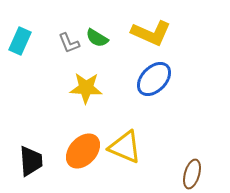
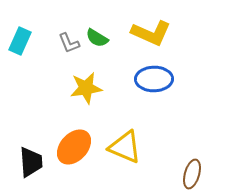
blue ellipse: rotated 45 degrees clockwise
yellow star: rotated 12 degrees counterclockwise
orange ellipse: moved 9 px left, 4 px up
black trapezoid: moved 1 px down
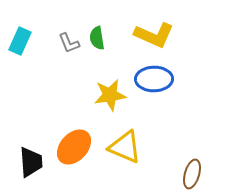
yellow L-shape: moved 3 px right, 2 px down
green semicircle: rotated 50 degrees clockwise
yellow star: moved 24 px right, 7 px down
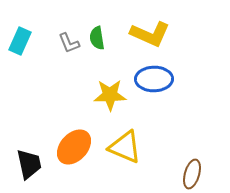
yellow L-shape: moved 4 px left, 1 px up
yellow star: rotated 8 degrees clockwise
black trapezoid: moved 2 px left, 2 px down; rotated 8 degrees counterclockwise
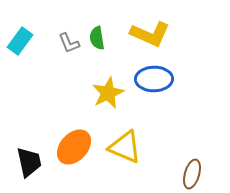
cyan rectangle: rotated 12 degrees clockwise
yellow star: moved 2 px left, 2 px up; rotated 24 degrees counterclockwise
black trapezoid: moved 2 px up
